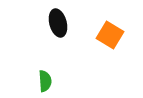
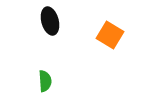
black ellipse: moved 8 px left, 2 px up
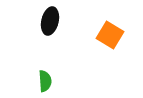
black ellipse: rotated 28 degrees clockwise
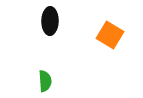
black ellipse: rotated 12 degrees counterclockwise
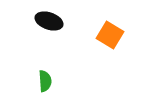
black ellipse: moved 1 px left; rotated 72 degrees counterclockwise
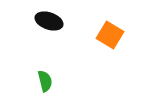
green semicircle: rotated 10 degrees counterclockwise
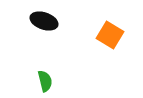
black ellipse: moved 5 px left
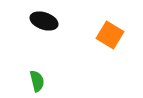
green semicircle: moved 8 px left
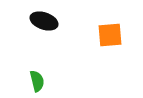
orange square: rotated 36 degrees counterclockwise
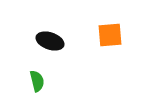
black ellipse: moved 6 px right, 20 px down
